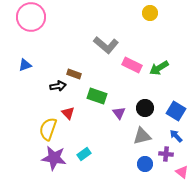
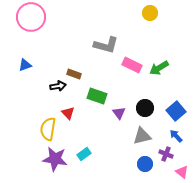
gray L-shape: rotated 25 degrees counterclockwise
blue square: rotated 18 degrees clockwise
yellow semicircle: rotated 10 degrees counterclockwise
purple cross: rotated 16 degrees clockwise
purple star: moved 1 px right, 1 px down
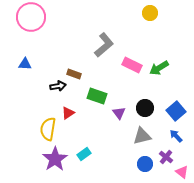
gray L-shape: moved 2 px left; rotated 55 degrees counterclockwise
blue triangle: moved 1 px up; rotated 24 degrees clockwise
red triangle: rotated 40 degrees clockwise
purple cross: moved 3 px down; rotated 16 degrees clockwise
purple star: rotated 30 degrees clockwise
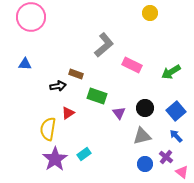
green arrow: moved 12 px right, 4 px down
brown rectangle: moved 2 px right
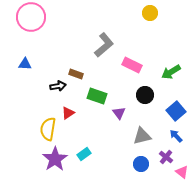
black circle: moved 13 px up
blue circle: moved 4 px left
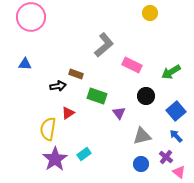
black circle: moved 1 px right, 1 px down
pink triangle: moved 3 px left
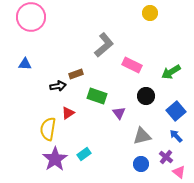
brown rectangle: rotated 40 degrees counterclockwise
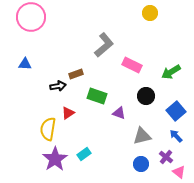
purple triangle: rotated 32 degrees counterclockwise
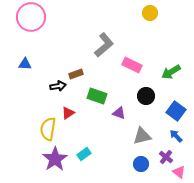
blue square: rotated 12 degrees counterclockwise
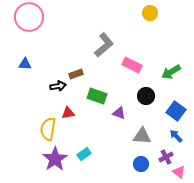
pink circle: moved 2 px left
red triangle: rotated 24 degrees clockwise
gray triangle: rotated 18 degrees clockwise
purple cross: rotated 24 degrees clockwise
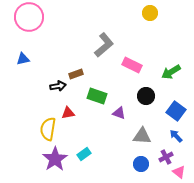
blue triangle: moved 2 px left, 5 px up; rotated 16 degrees counterclockwise
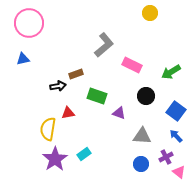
pink circle: moved 6 px down
